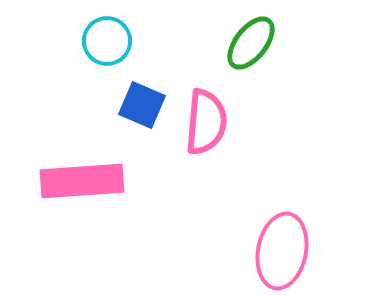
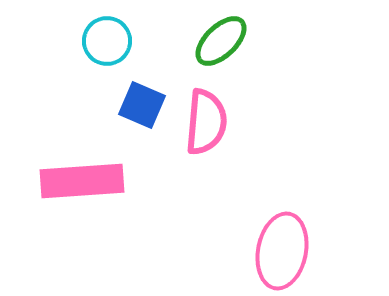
green ellipse: moved 30 px left, 2 px up; rotated 8 degrees clockwise
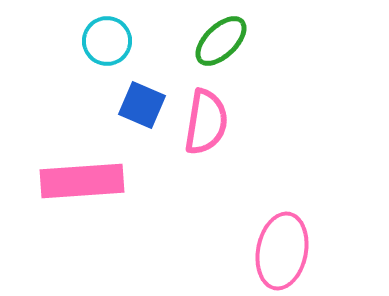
pink semicircle: rotated 4 degrees clockwise
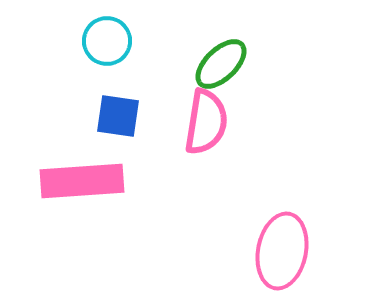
green ellipse: moved 23 px down
blue square: moved 24 px left, 11 px down; rotated 15 degrees counterclockwise
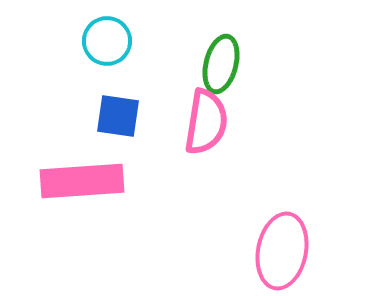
green ellipse: rotated 32 degrees counterclockwise
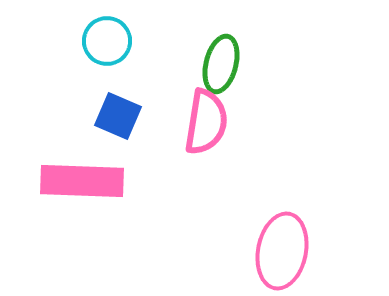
blue square: rotated 15 degrees clockwise
pink rectangle: rotated 6 degrees clockwise
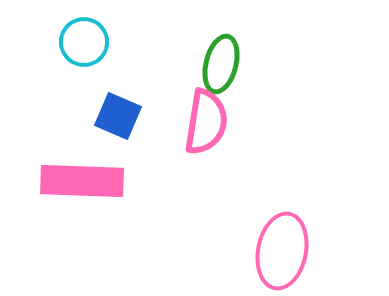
cyan circle: moved 23 px left, 1 px down
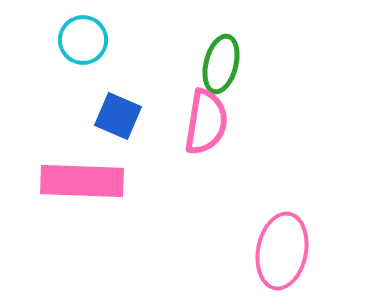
cyan circle: moved 1 px left, 2 px up
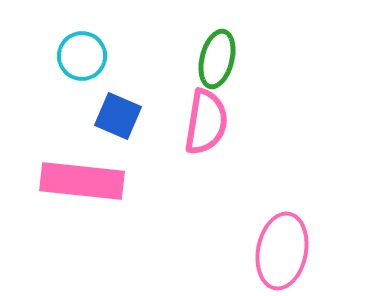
cyan circle: moved 1 px left, 16 px down
green ellipse: moved 4 px left, 5 px up
pink rectangle: rotated 4 degrees clockwise
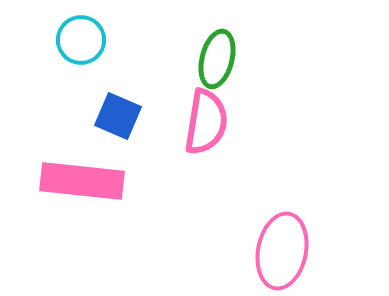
cyan circle: moved 1 px left, 16 px up
